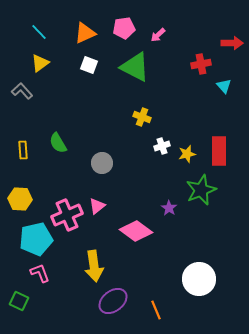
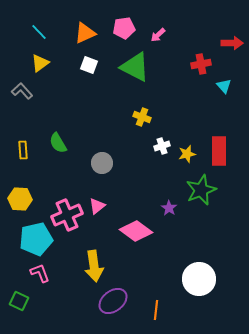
orange line: rotated 30 degrees clockwise
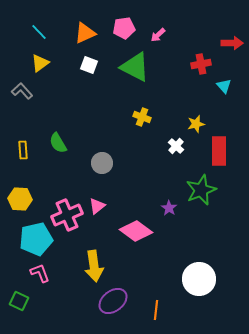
white cross: moved 14 px right; rotated 28 degrees counterclockwise
yellow star: moved 9 px right, 30 px up
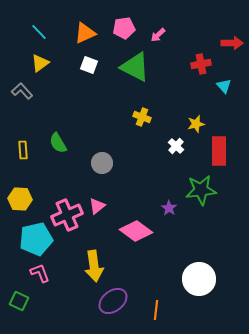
green star: rotated 16 degrees clockwise
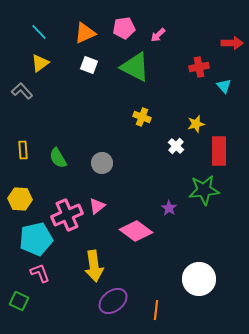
red cross: moved 2 px left, 3 px down
green semicircle: moved 15 px down
green star: moved 3 px right
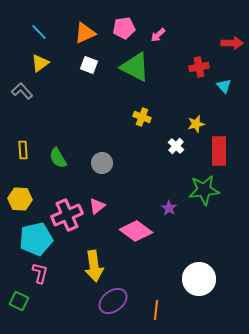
pink L-shape: rotated 35 degrees clockwise
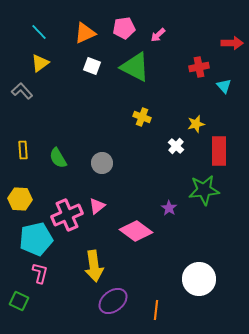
white square: moved 3 px right, 1 px down
